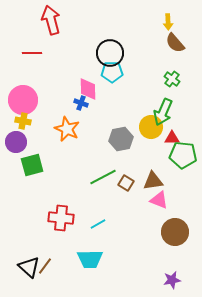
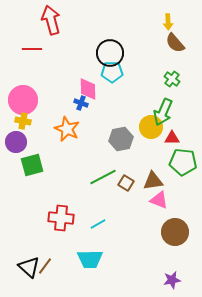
red line: moved 4 px up
green pentagon: moved 7 px down
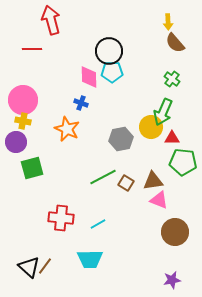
black circle: moved 1 px left, 2 px up
pink diamond: moved 1 px right, 12 px up
green square: moved 3 px down
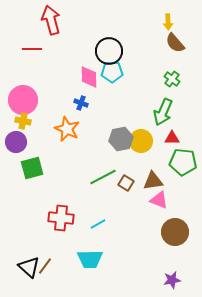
yellow circle: moved 10 px left, 14 px down
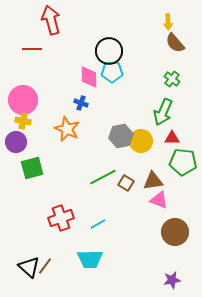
gray hexagon: moved 3 px up
red cross: rotated 25 degrees counterclockwise
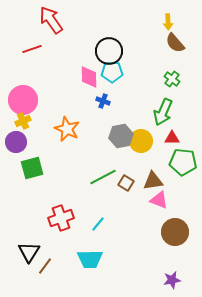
red arrow: rotated 20 degrees counterclockwise
red line: rotated 18 degrees counterclockwise
blue cross: moved 22 px right, 2 px up
yellow cross: rotated 35 degrees counterclockwise
cyan line: rotated 21 degrees counterclockwise
black triangle: moved 15 px up; rotated 20 degrees clockwise
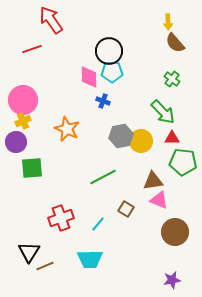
green arrow: rotated 68 degrees counterclockwise
green square: rotated 10 degrees clockwise
brown square: moved 26 px down
brown line: rotated 30 degrees clockwise
